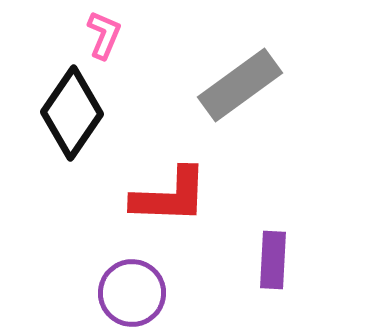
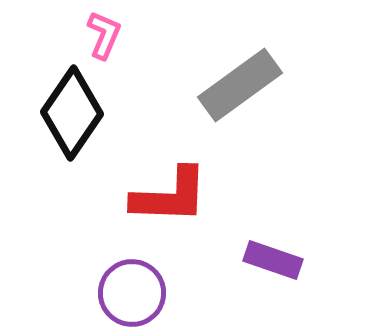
purple rectangle: rotated 74 degrees counterclockwise
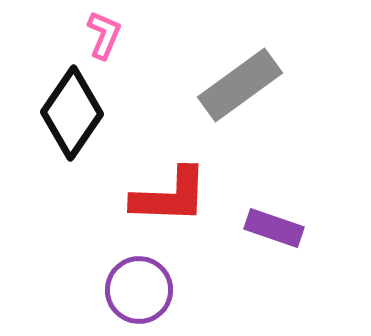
purple rectangle: moved 1 px right, 32 px up
purple circle: moved 7 px right, 3 px up
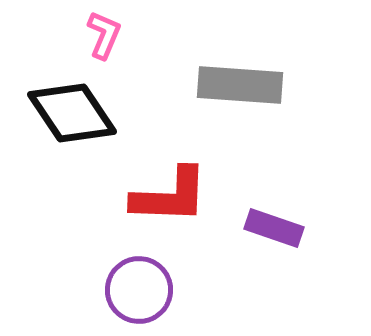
gray rectangle: rotated 40 degrees clockwise
black diamond: rotated 68 degrees counterclockwise
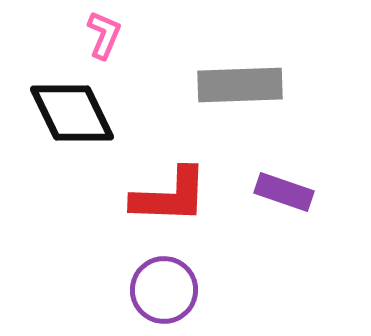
gray rectangle: rotated 6 degrees counterclockwise
black diamond: rotated 8 degrees clockwise
purple rectangle: moved 10 px right, 36 px up
purple circle: moved 25 px right
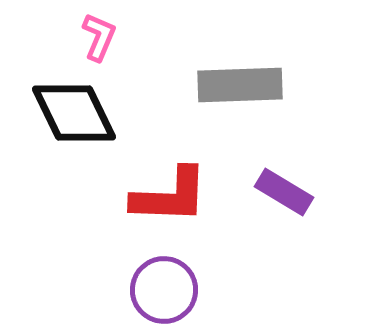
pink L-shape: moved 5 px left, 2 px down
black diamond: moved 2 px right
purple rectangle: rotated 12 degrees clockwise
